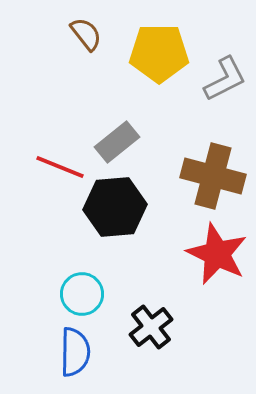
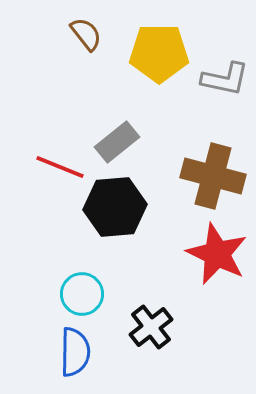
gray L-shape: rotated 39 degrees clockwise
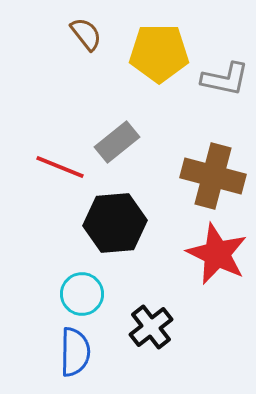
black hexagon: moved 16 px down
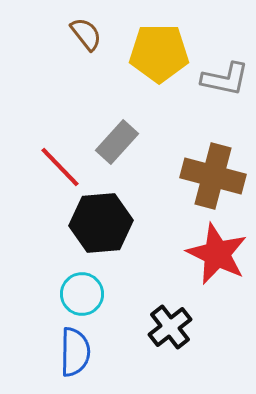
gray rectangle: rotated 9 degrees counterclockwise
red line: rotated 24 degrees clockwise
black hexagon: moved 14 px left
black cross: moved 19 px right
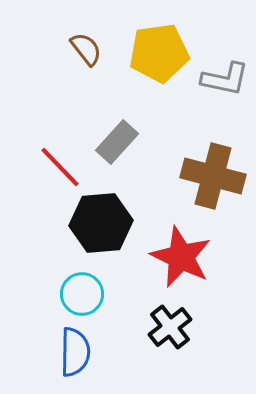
brown semicircle: moved 15 px down
yellow pentagon: rotated 8 degrees counterclockwise
red star: moved 36 px left, 3 px down
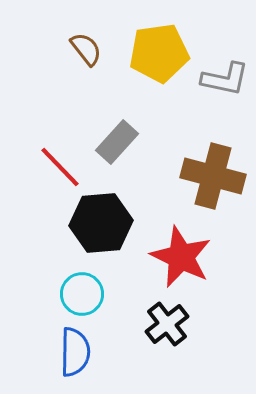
black cross: moved 3 px left, 3 px up
